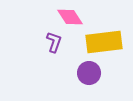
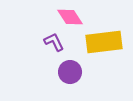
purple L-shape: rotated 45 degrees counterclockwise
purple circle: moved 19 px left, 1 px up
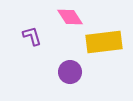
purple L-shape: moved 22 px left, 6 px up; rotated 10 degrees clockwise
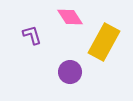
purple L-shape: moved 1 px up
yellow rectangle: rotated 54 degrees counterclockwise
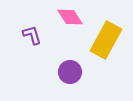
yellow rectangle: moved 2 px right, 2 px up
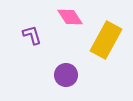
purple circle: moved 4 px left, 3 px down
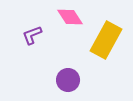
purple L-shape: rotated 95 degrees counterclockwise
purple circle: moved 2 px right, 5 px down
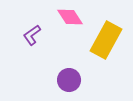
purple L-shape: rotated 15 degrees counterclockwise
purple circle: moved 1 px right
